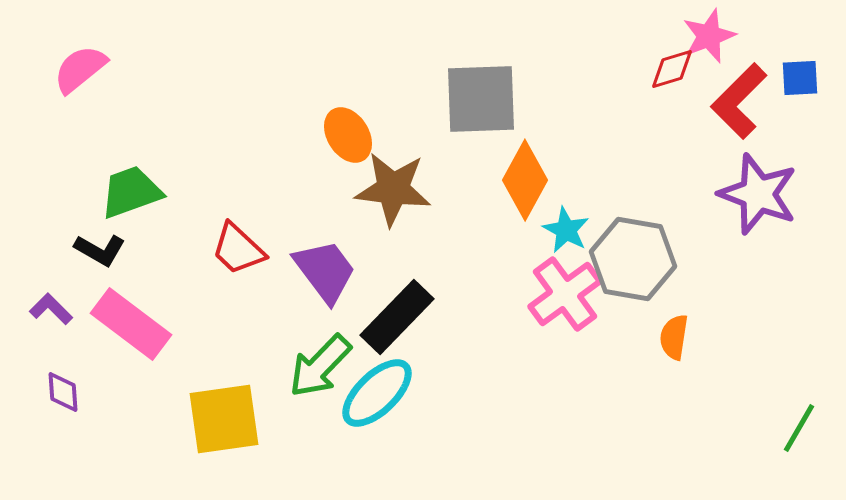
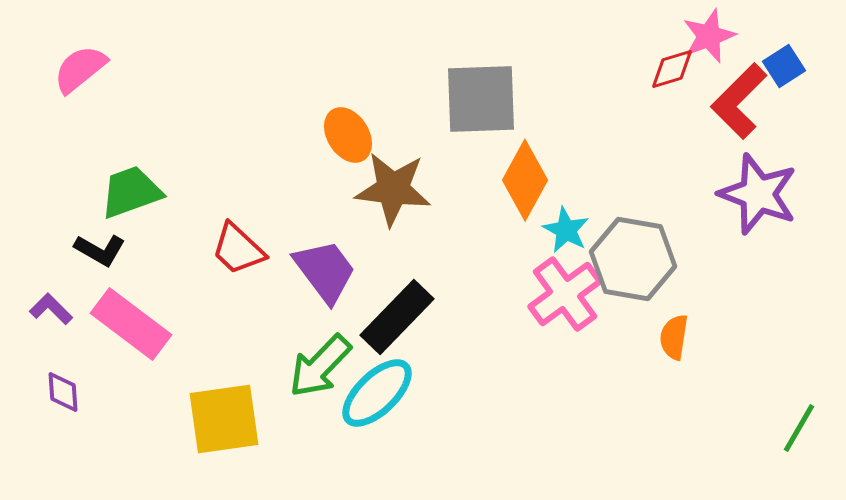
blue square: moved 16 px left, 12 px up; rotated 30 degrees counterclockwise
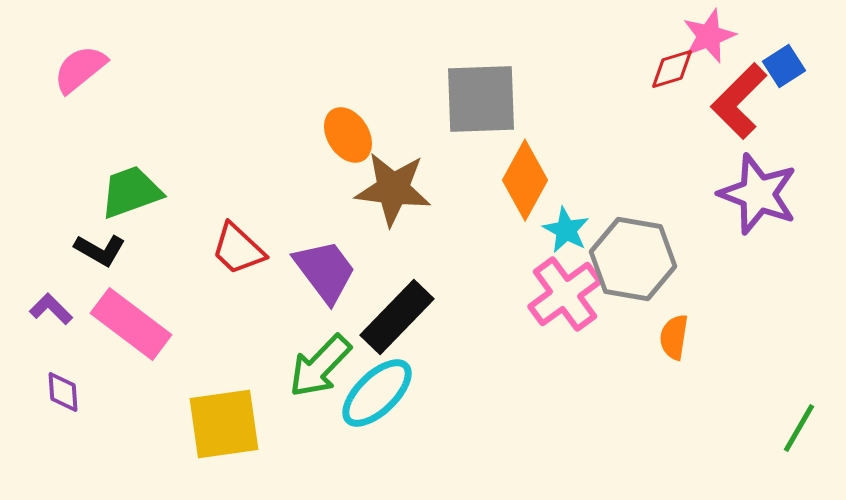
yellow square: moved 5 px down
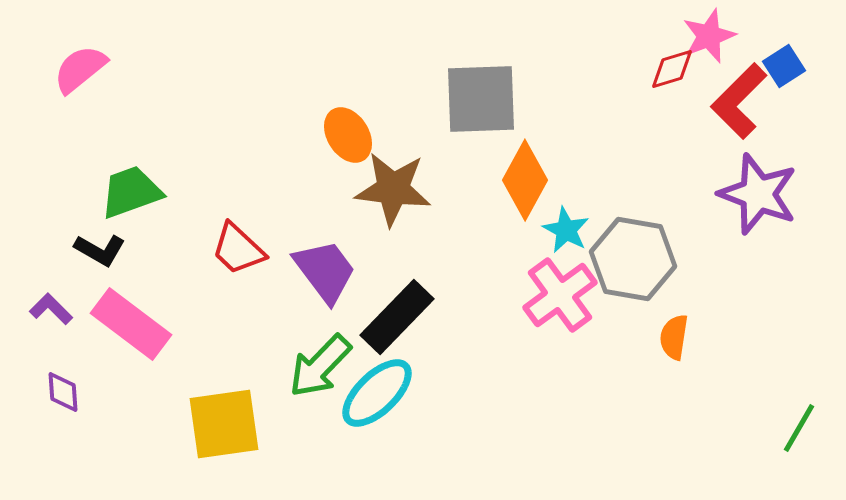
pink cross: moved 5 px left, 1 px down
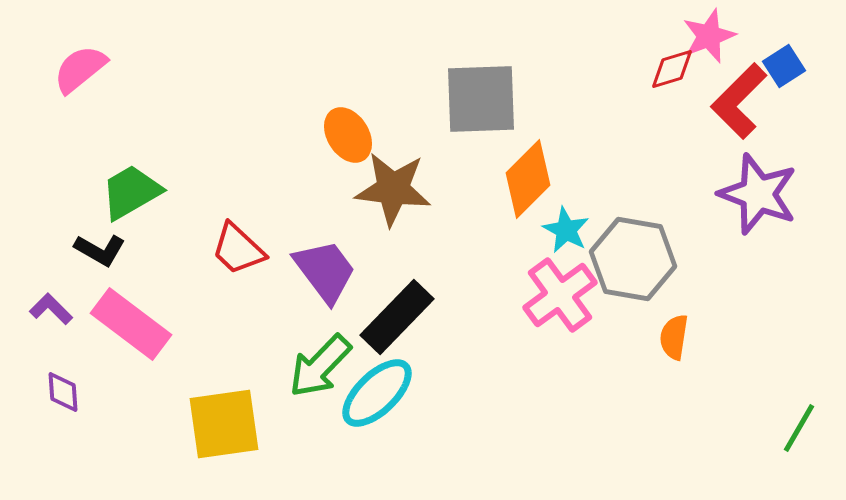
orange diamond: moved 3 px right, 1 px up; rotated 16 degrees clockwise
green trapezoid: rotated 10 degrees counterclockwise
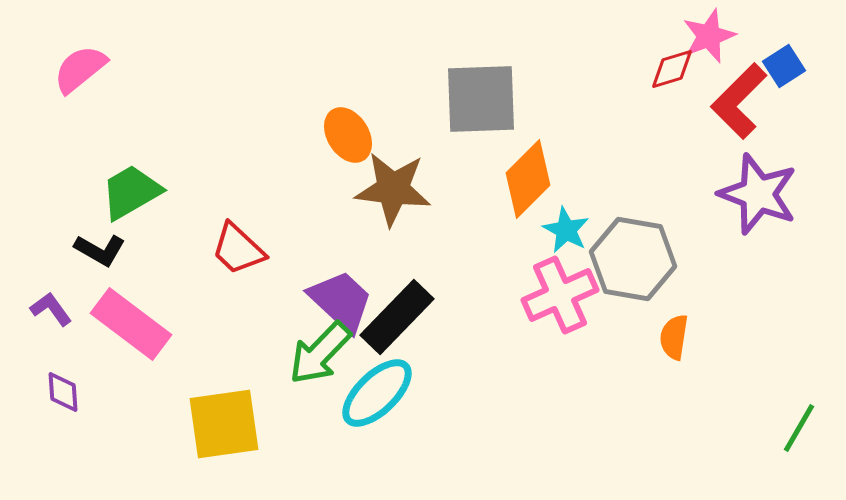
purple trapezoid: moved 16 px right, 30 px down; rotated 10 degrees counterclockwise
pink cross: rotated 12 degrees clockwise
purple L-shape: rotated 9 degrees clockwise
green arrow: moved 13 px up
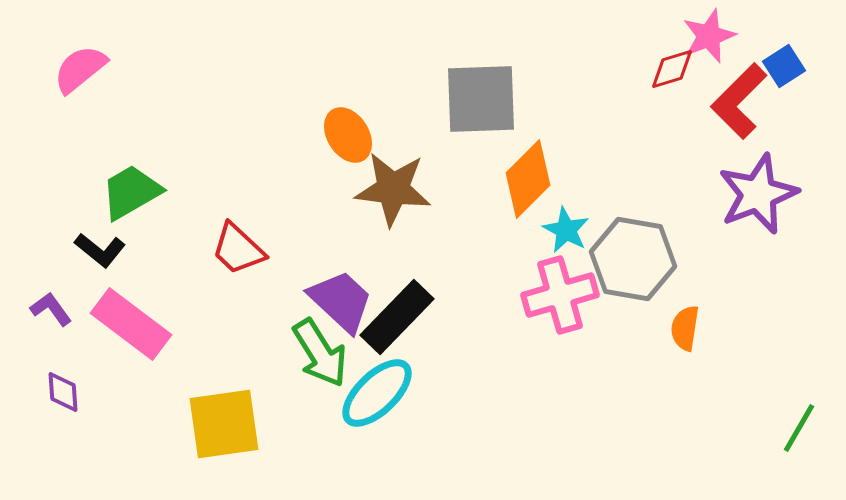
purple star: rotated 30 degrees clockwise
black L-shape: rotated 9 degrees clockwise
pink cross: rotated 8 degrees clockwise
orange semicircle: moved 11 px right, 9 px up
green arrow: rotated 76 degrees counterclockwise
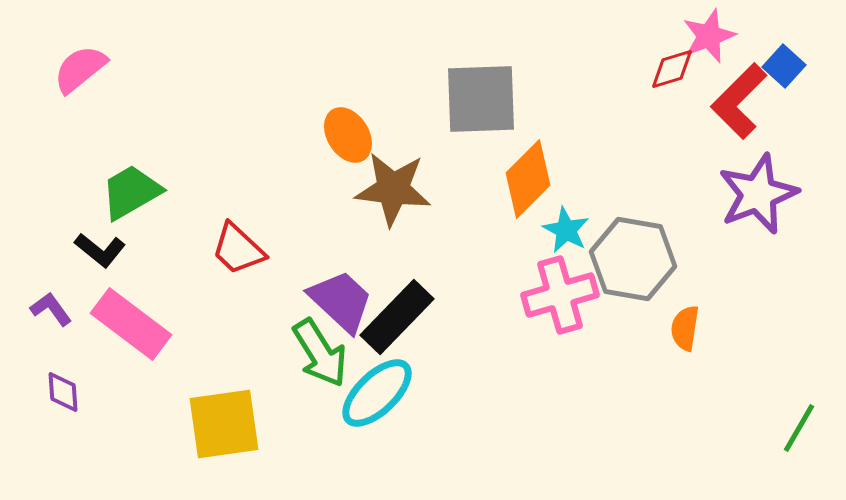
blue square: rotated 15 degrees counterclockwise
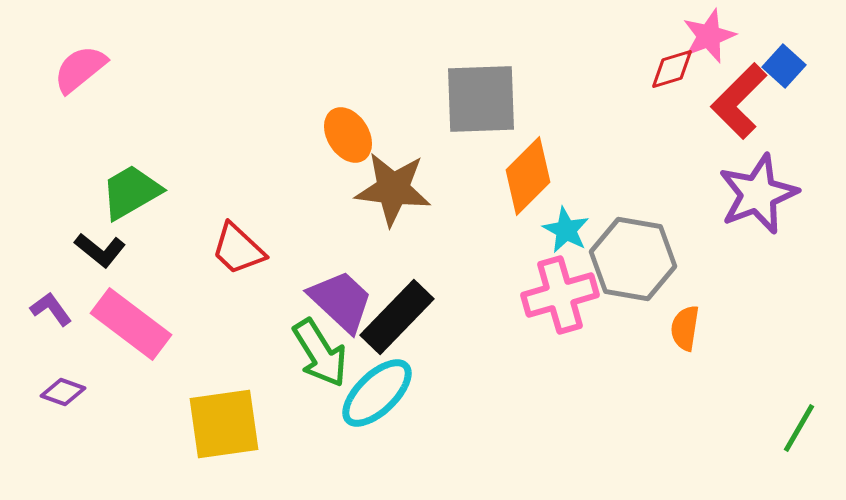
orange diamond: moved 3 px up
purple diamond: rotated 66 degrees counterclockwise
